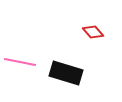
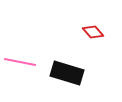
black rectangle: moved 1 px right
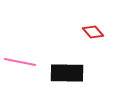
black rectangle: rotated 16 degrees counterclockwise
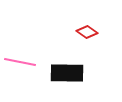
red diamond: moved 6 px left; rotated 15 degrees counterclockwise
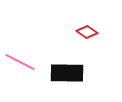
pink line: rotated 16 degrees clockwise
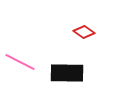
red diamond: moved 3 px left
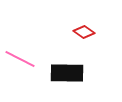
pink line: moved 3 px up
